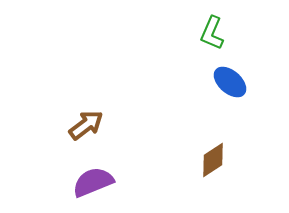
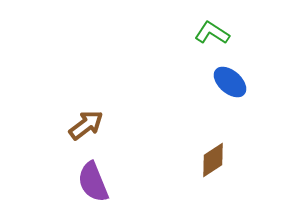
green L-shape: rotated 100 degrees clockwise
purple semicircle: rotated 90 degrees counterclockwise
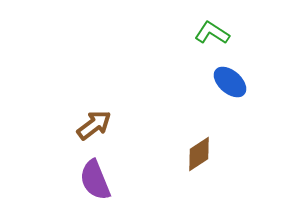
brown arrow: moved 8 px right
brown diamond: moved 14 px left, 6 px up
purple semicircle: moved 2 px right, 2 px up
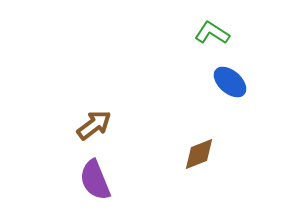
brown diamond: rotated 12 degrees clockwise
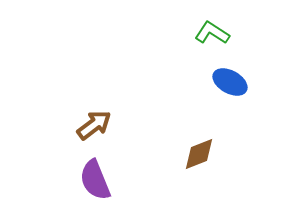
blue ellipse: rotated 12 degrees counterclockwise
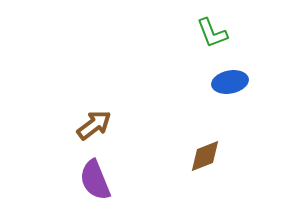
green L-shape: rotated 144 degrees counterclockwise
blue ellipse: rotated 40 degrees counterclockwise
brown diamond: moved 6 px right, 2 px down
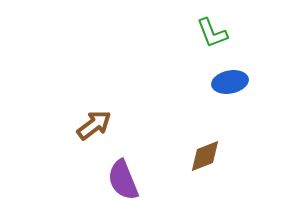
purple semicircle: moved 28 px right
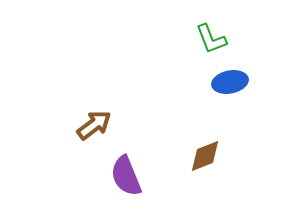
green L-shape: moved 1 px left, 6 px down
purple semicircle: moved 3 px right, 4 px up
